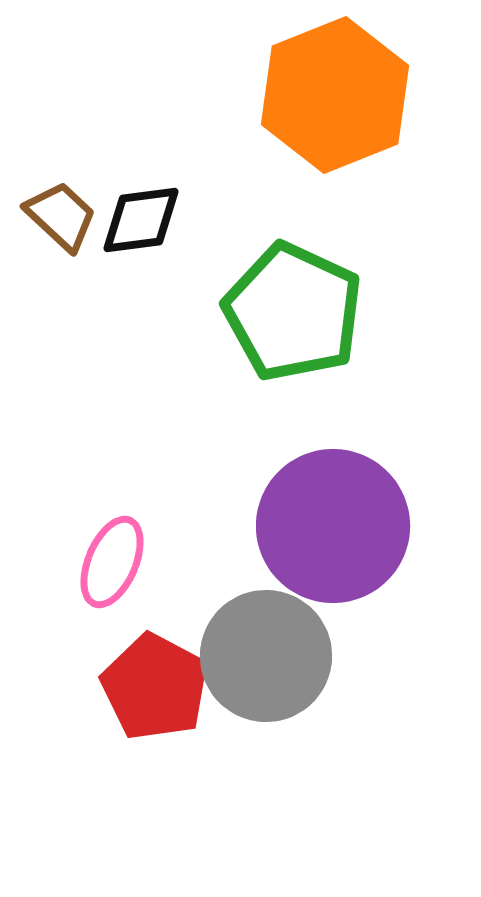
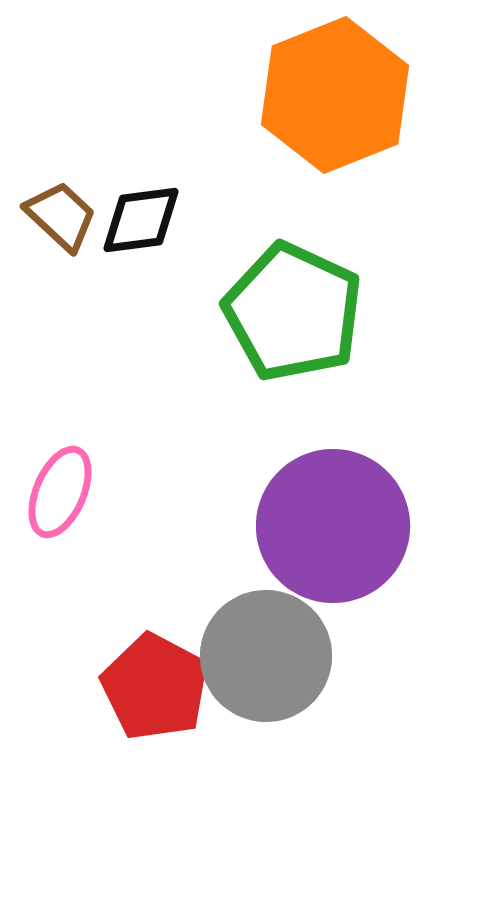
pink ellipse: moved 52 px left, 70 px up
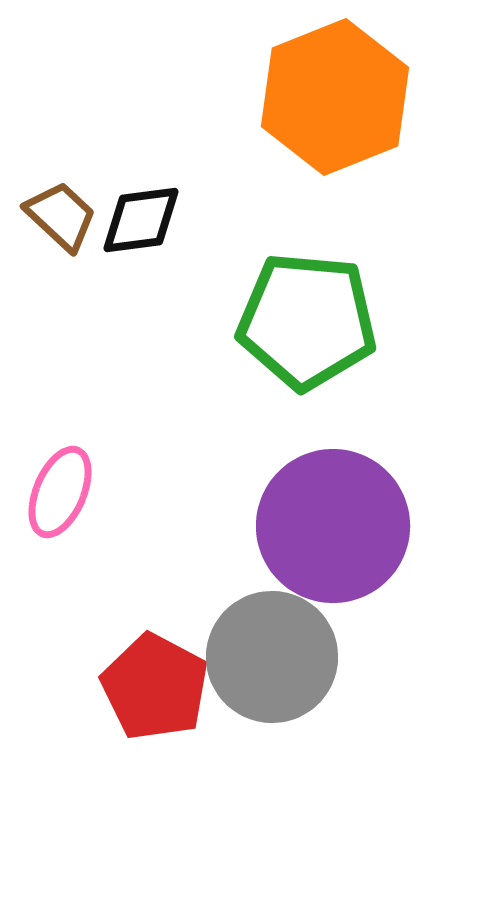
orange hexagon: moved 2 px down
green pentagon: moved 14 px right, 9 px down; rotated 20 degrees counterclockwise
gray circle: moved 6 px right, 1 px down
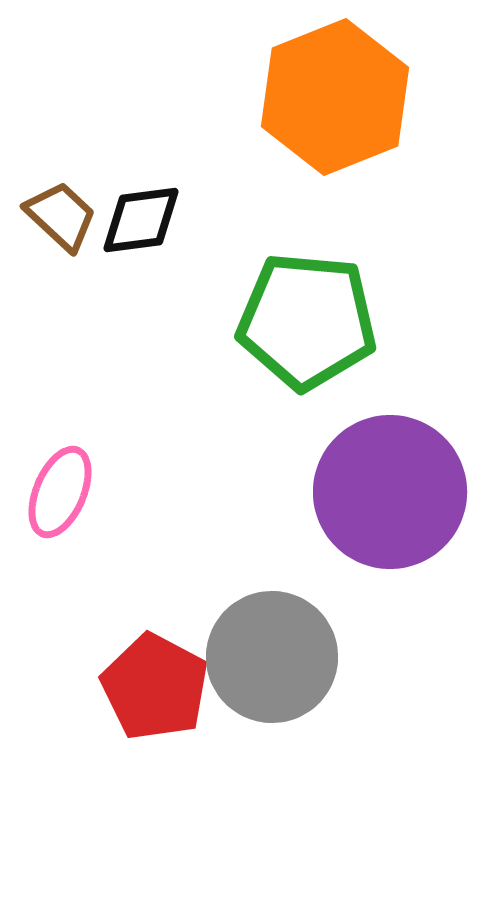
purple circle: moved 57 px right, 34 px up
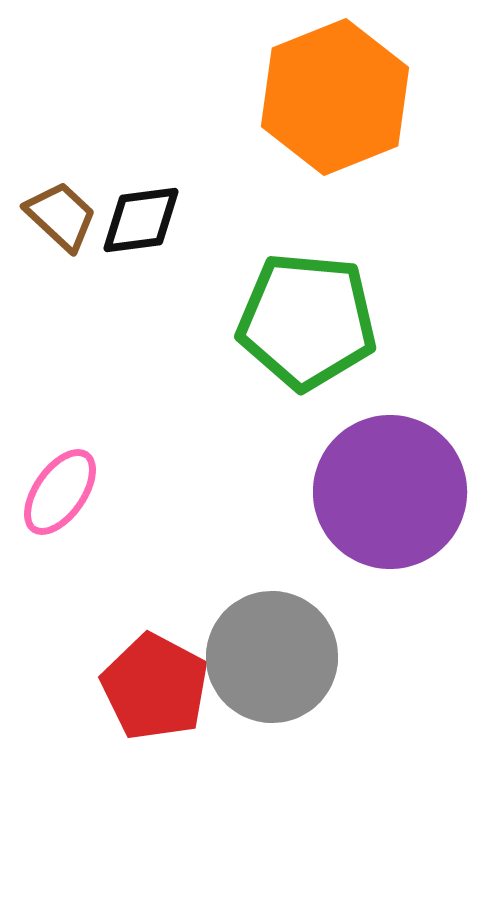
pink ellipse: rotated 12 degrees clockwise
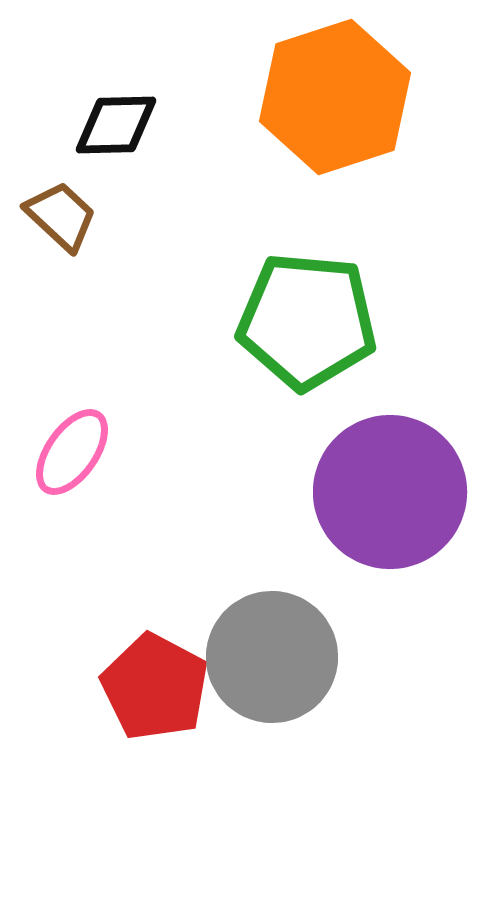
orange hexagon: rotated 4 degrees clockwise
black diamond: moved 25 px left, 95 px up; rotated 6 degrees clockwise
pink ellipse: moved 12 px right, 40 px up
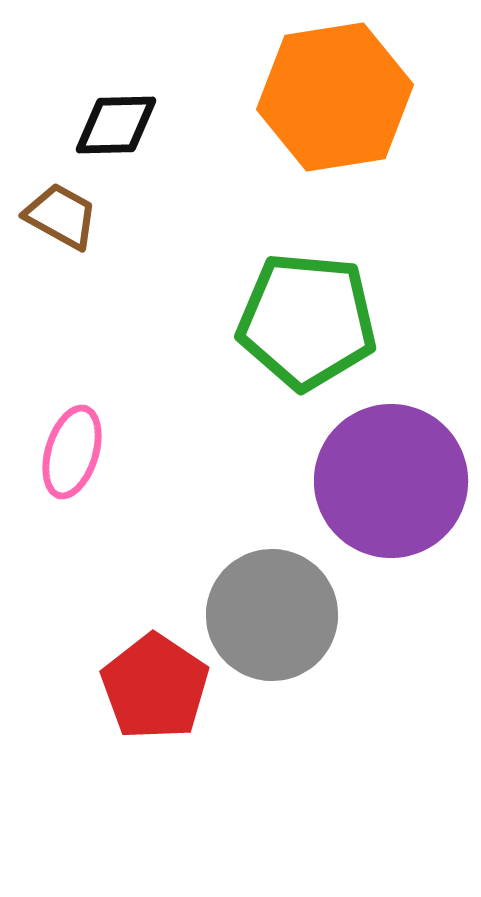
orange hexagon: rotated 9 degrees clockwise
brown trapezoid: rotated 14 degrees counterclockwise
pink ellipse: rotated 18 degrees counterclockwise
purple circle: moved 1 px right, 11 px up
gray circle: moved 42 px up
red pentagon: rotated 6 degrees clockwise
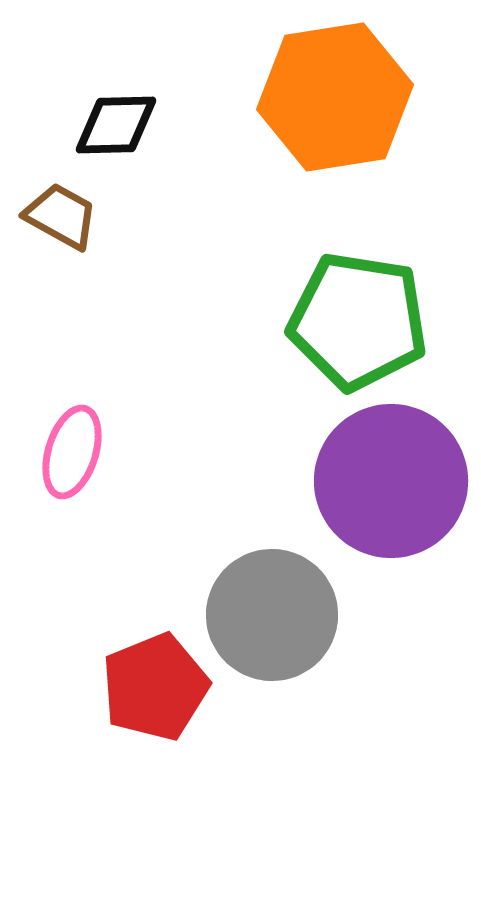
green pentagon: moved 51 px right; rotated 4 degrees clockwise
red pentagon: rotated 16 degrees clockwise
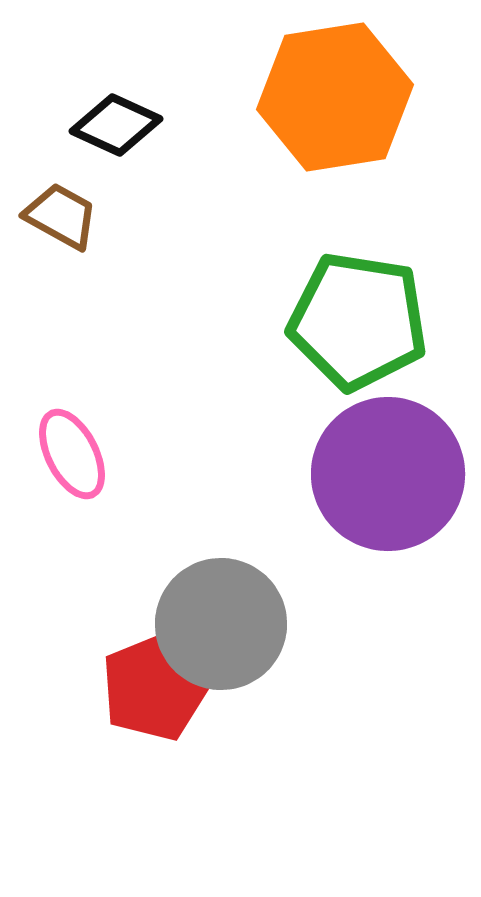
black diamond: rotated 26 degrees clockwise
pink ellipse: moved 2 px down; rotated 44 degrees counterclockwise
purple circle: moved 3 px left, 7 px up
gray circle: moved 51 px left, 9 px down
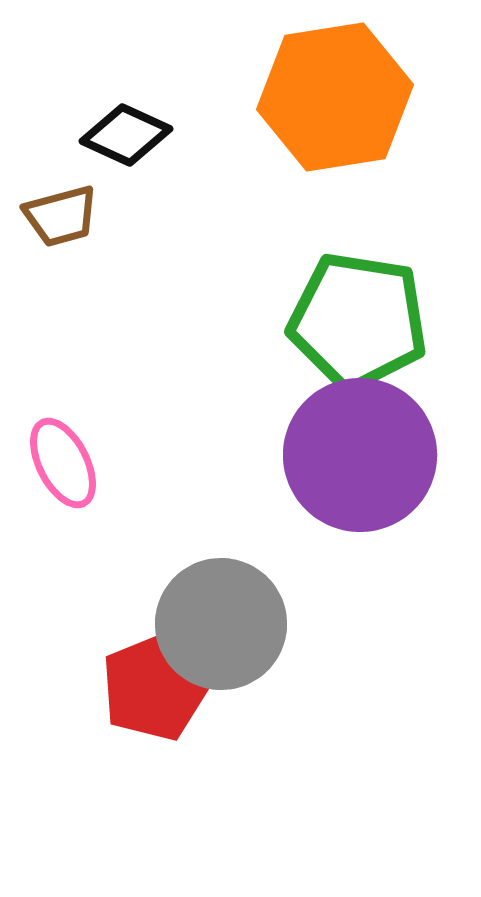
black diamond: moved 10 px right, 10 px down
brown trapezoid: rotated 136 degrees clockwise
pink ellipse: moved 9 px left, 9 px down
purple circle: moved 28 px left, 19 px up
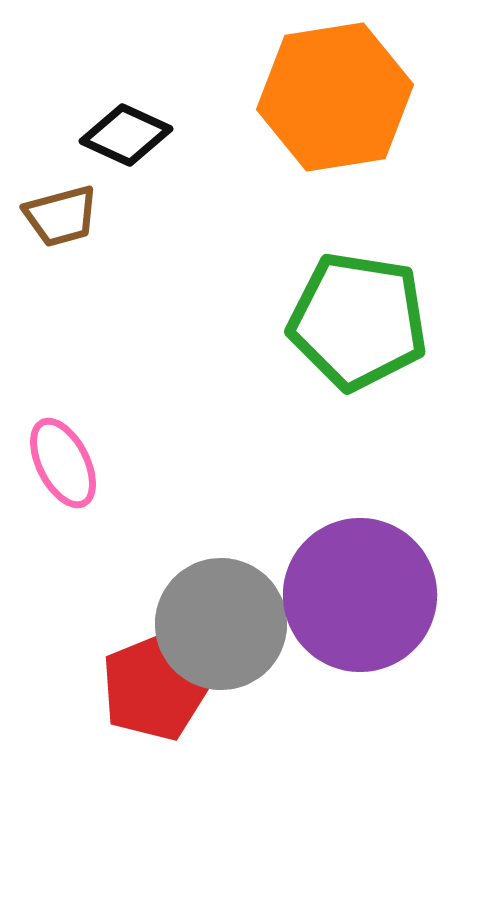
purple circle: moved 140 px down
